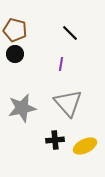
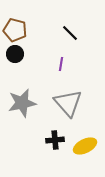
gray star: moved 5 px up
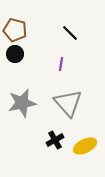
black cross: rotated 24 degrees counterclockwise
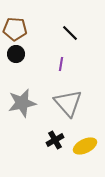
brown pentagon: moved 1 px up; rotated 10 degrees counterclockwise
black circle: moved 1 px right
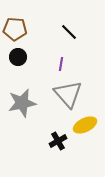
black line: moved 1 px left, 1 px up
black circle: moved 2 px right, 3 px down
gray triangle: moved 9 px up
black cross: moved 3 px right, 1 px down
yellow ellipse: moved 21 px up
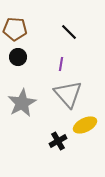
gray star: rotated 16 degrees counterclockwise
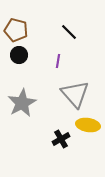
brown pentagon: moved 1 px right, 1 px down; rotated 10 degrees clockwise
black circle: moved 1 px right, 2 px up
purple line: moved 3 px left, 3 px up
gray triangle: moved 7 px right
yellow ellipse: moved 3 px right; rotated 35 degrees clockwise
black cross: moved 3 px right, 2 px up
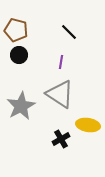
purple line: moved 3 px right, 1 px down
gray triangle: moved 15 px left; rotated 16 degrees counterclockwise
gray star: moved 1 px left, 3 px down
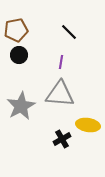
brown pentagon: rotated 25 degrees counterclockwise
gray triangle: rotated 28 degrees counterclockwise
black cross: moved 1 px right
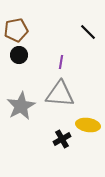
black line: moved 19 px right
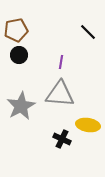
black cross: rotated 36 degrees counterclockwise
